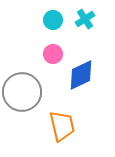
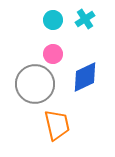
blue diamond: moved 4 px right, 2 px down
gray circle: moved 13 px right, 8 px up
orange trapezoid: moved 5 px left, 1 px up
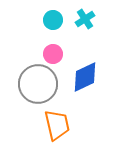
gray circle: moved 3 px right
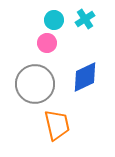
cyan circle: moved 1 px right
pink circle: moved 6 px left, 11 px up
gray circle: moved 3 px left
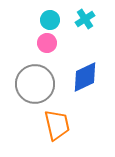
cyan circle: moved 4 px left
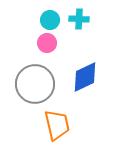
cyan cross: moved 6 px left; rotated 36 degrees clockwise
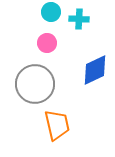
cyan circle: moved 1 px right, 8 px up
blue diamond: moved 10 px right, 7 px up
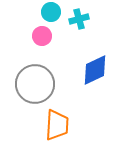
cyan cross: rotated 18 degrees counterclockwise
pink circle: moved 5 px left, 7 px up
orange trapezoid: rotated 16 degrees clockwise
